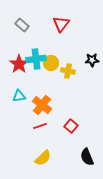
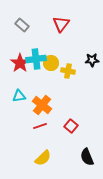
red star: moved 1 px right, 1 px up
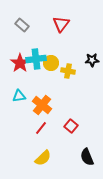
red line: moved 1 px right, 2 px down; rotated 32 degrees counterclockwise
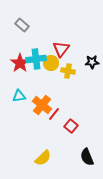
red triangle: moved 25 px down
black star: moved 2 px down
red line: moved 13 px right, 14 px up
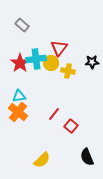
red triangle: moved 2 px left, 1 px up
orange cross: moved 24 px left, 7 px down
yellow semicircle: moved 1 px left, 2 px down
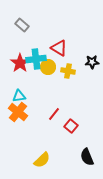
red triangle: rotated 36 degrees counterclockwise
yellow circle: moved 3 px left, 4 px down
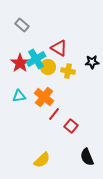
cyan cross: rotated 24 degrees counterclockwise
orange cross: moved 26 px right, 15 px up
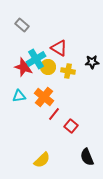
red star: moved 4 px right, 4 px down; rotated 18 degrees counterclockwise
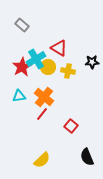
red star: moved 2 px left; rotated 24 degrees clockwise
red line: moved 12 px left
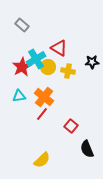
black semicircle: moved 8 px up
